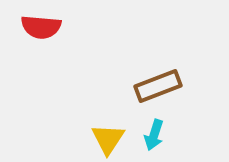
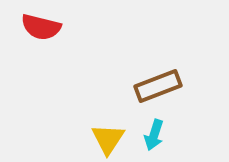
red semicircle: rotated 9 degrees clockwise
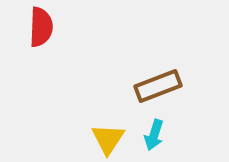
red semicircle: rotated 102 degrees counterclockwise
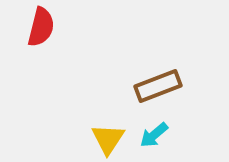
red semicircle: rotated 12 degrees clockwise
cyan arrow: rotated 32 degrees clockwise
